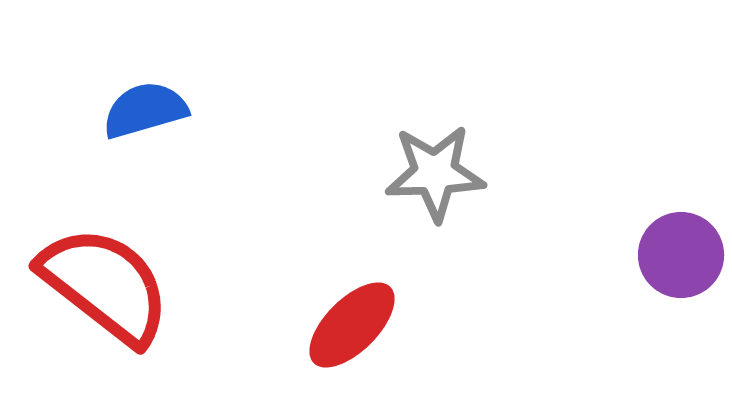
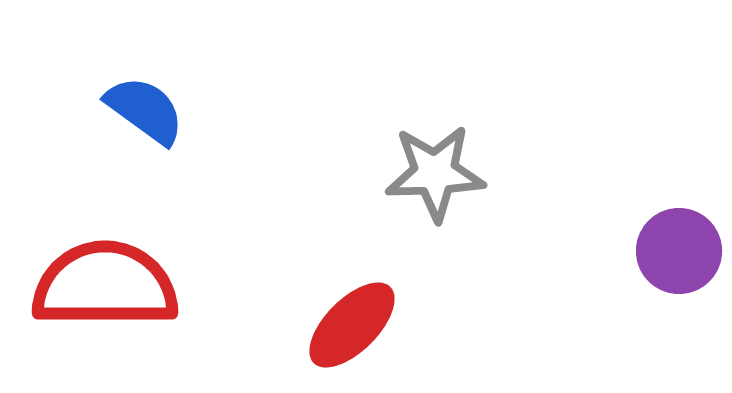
blue semicircle: rotated 52 degrees clockwise
purple circle: moved 2 px left, 4 px up
red semicircle: rotated 38 degrees counterclockwise
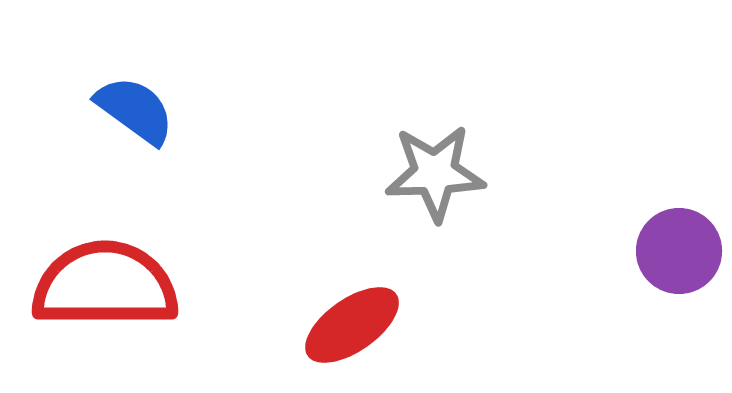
blue semicircle: moved 10 px left
red ellipse: rotated 10 degrees clockwise
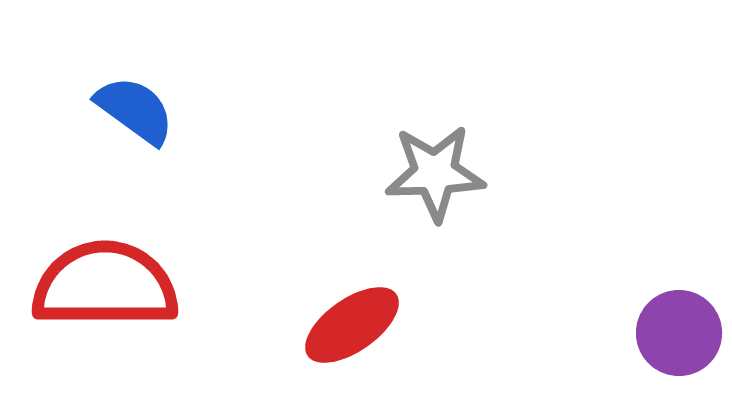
purple circle: moved 82 px down
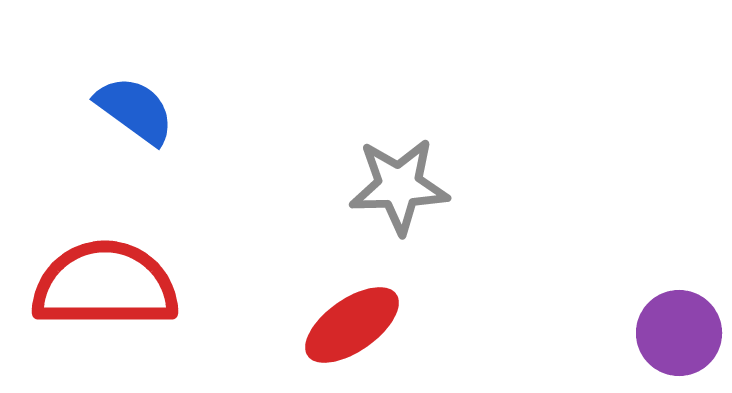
gray star: moved 36 px left, 13 px down
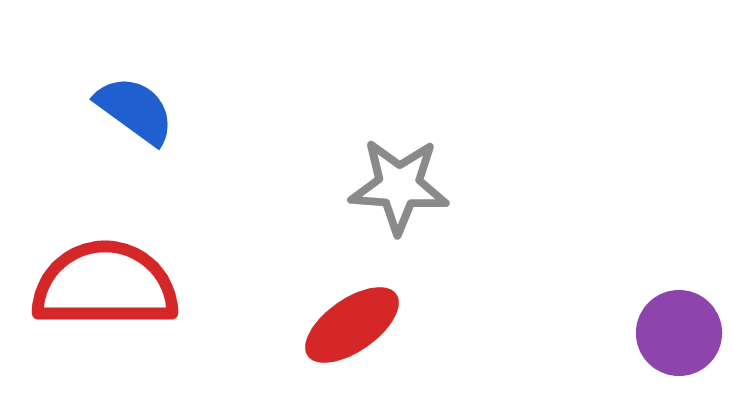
gray star: rotated 6 degrees clockwise
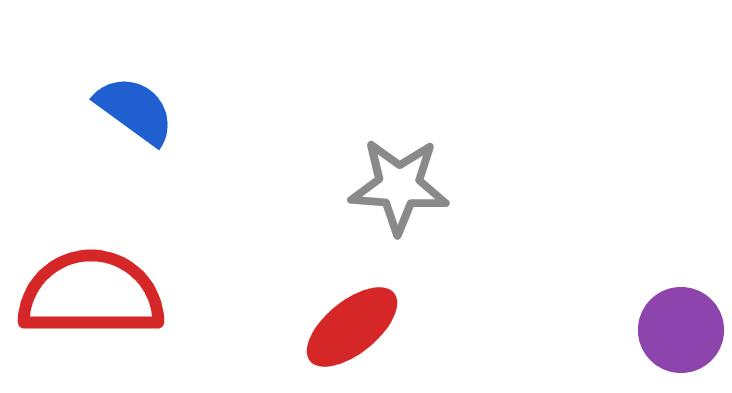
red semicircle: moved 14 px left, 9 px down
red ellipse: moved 2 px down; rotated 4 degrees counterclockwise
purple circle: moved 2 px right, 3 px up
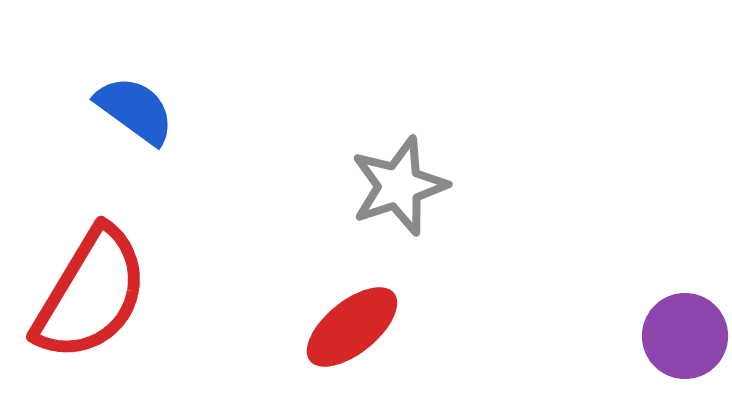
gray star: rotated 22 degrees counterclockwise
red semicircle: rotated 121 degrees clockwise
purple circle: moved 4 px right, 6 px down
